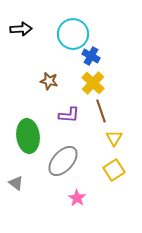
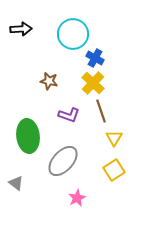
blue cross: moved 4 px right, 2 px down
purple L-shape: rotated 15 degrees clockwise
pink star: rotated 12 degrees clockwise
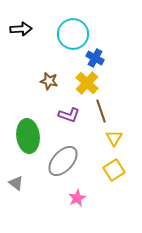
yellow cross: moved 6 px left
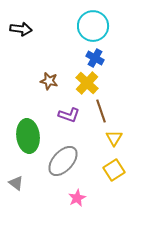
black arrow: rotated 10 degrees clockwise
cyan circle: moved 20 px right, 8 px up
